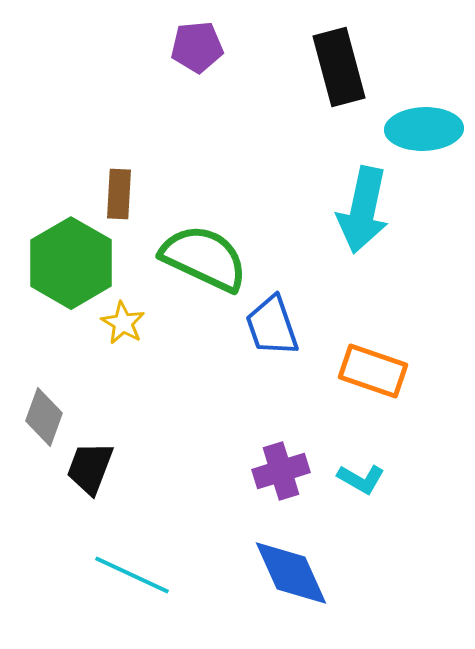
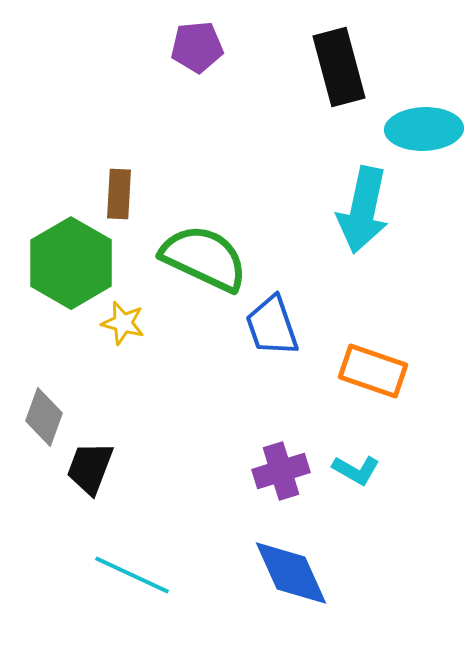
yellow star: rotated 15 degrees counterclockwise
cyan L-shape: moved 5 px left, 9 px up
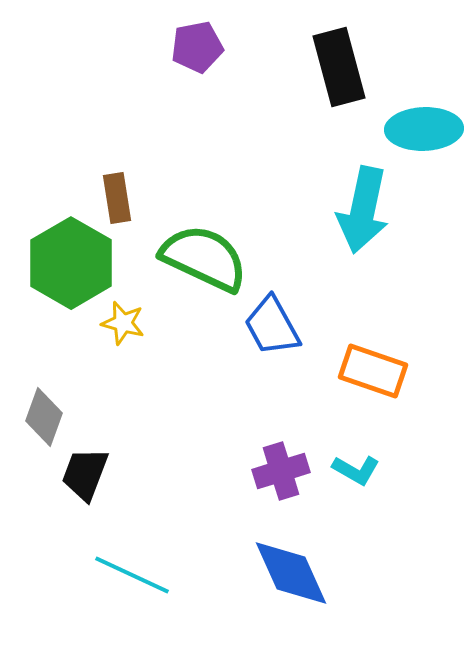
purple pentagon: rotated 6 degrees counterclockwise
brown rectangle: moved 2 px left, 4 px down; rotated 12 degrees counterclockwise
blue trapezoid: rotated 10 degrees counterclockwise
black trapezoid: moved 5 px left, 6 px down
